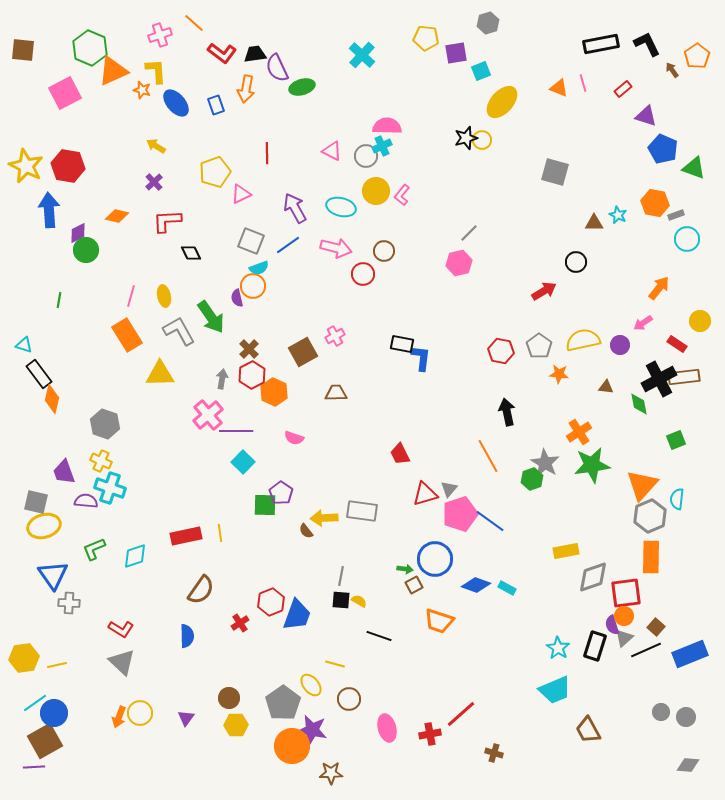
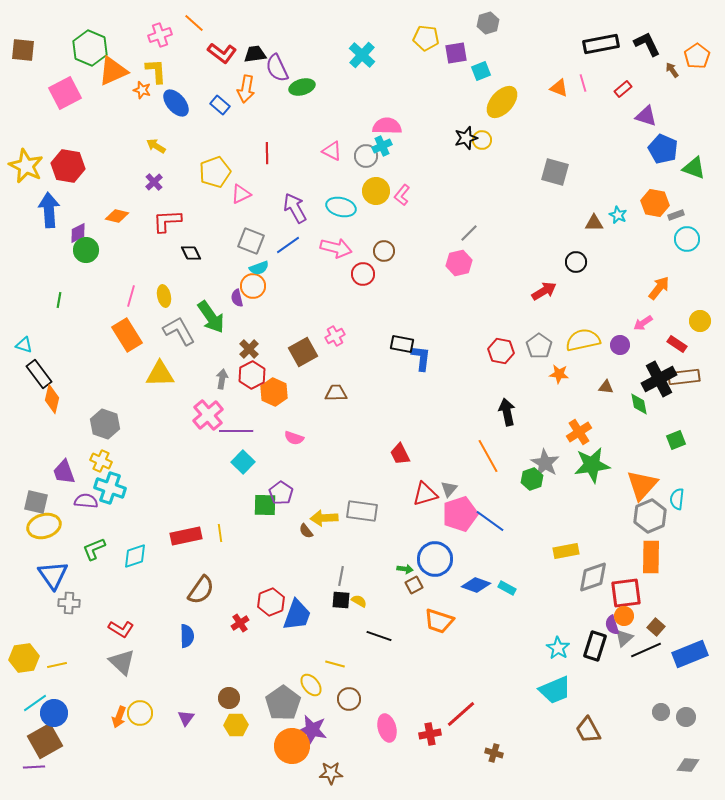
blue rectangle at (216, 105): moved 4 px right; rotated 30 degrees counterclockwise
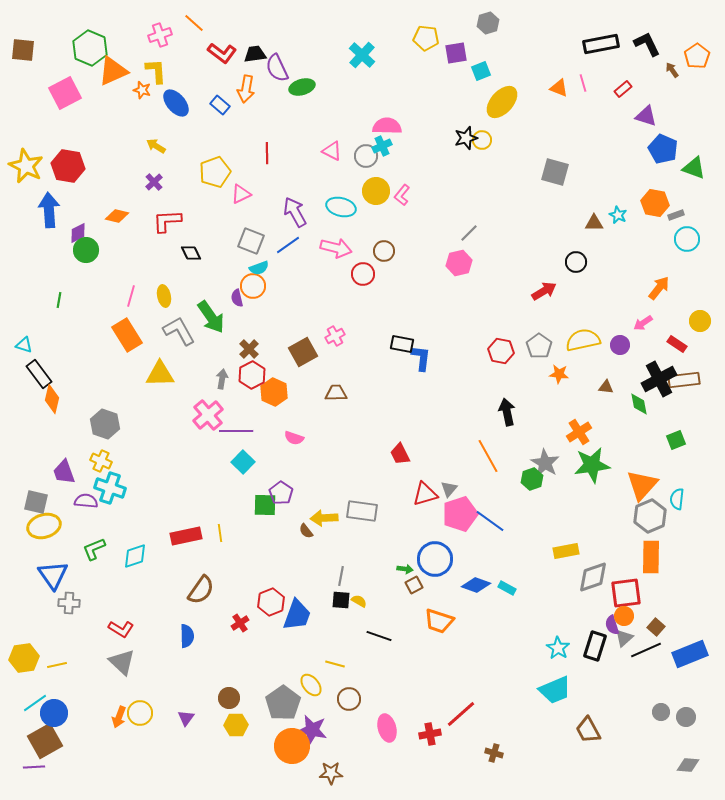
purple arrow at (295, 208): moved 4 px down
brown rectangle at (684, 377): moved 3 px down
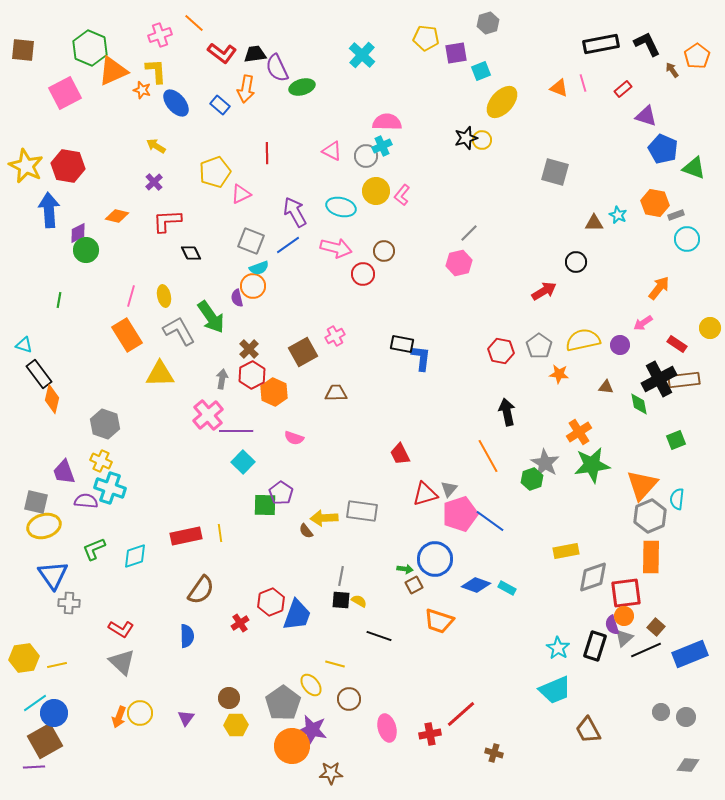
pink semicircle at (387, 126): moved 4 px up
yellow circle at (700, 321): moved 10 px right, 7 px down
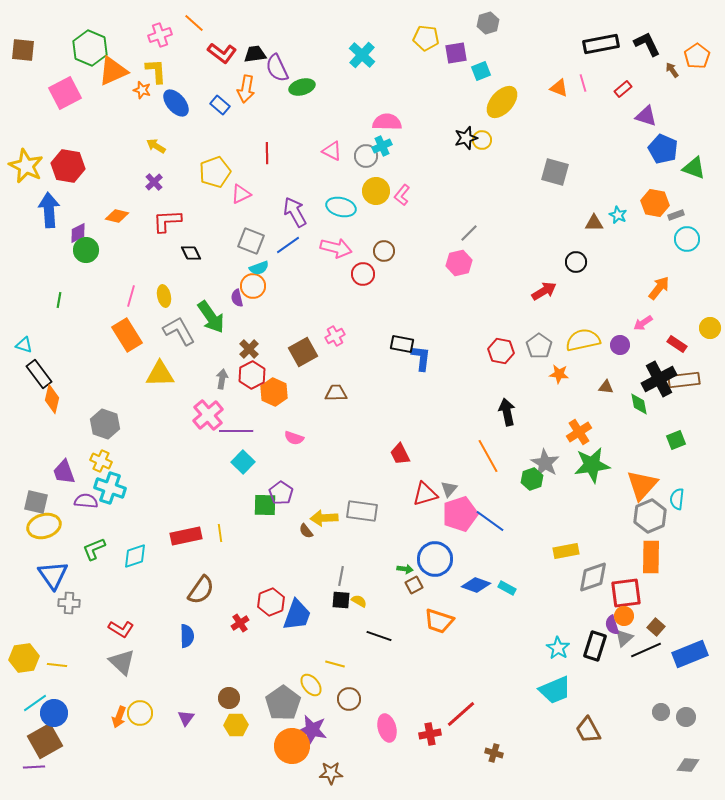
yellow line at (57, 665): rotated 18 degrees clockwise
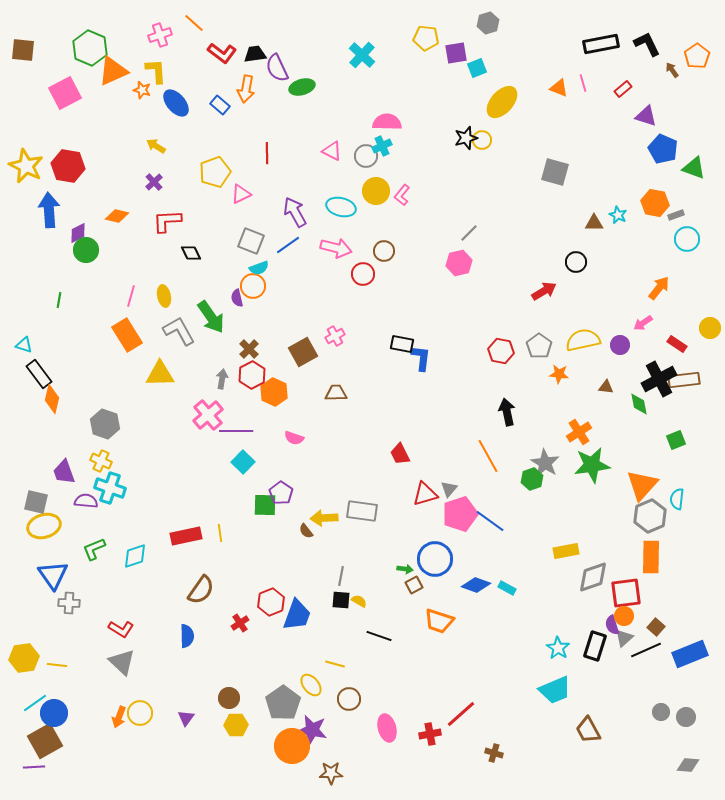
cyan square at (481, 71): moved 4 px left, 3 px up
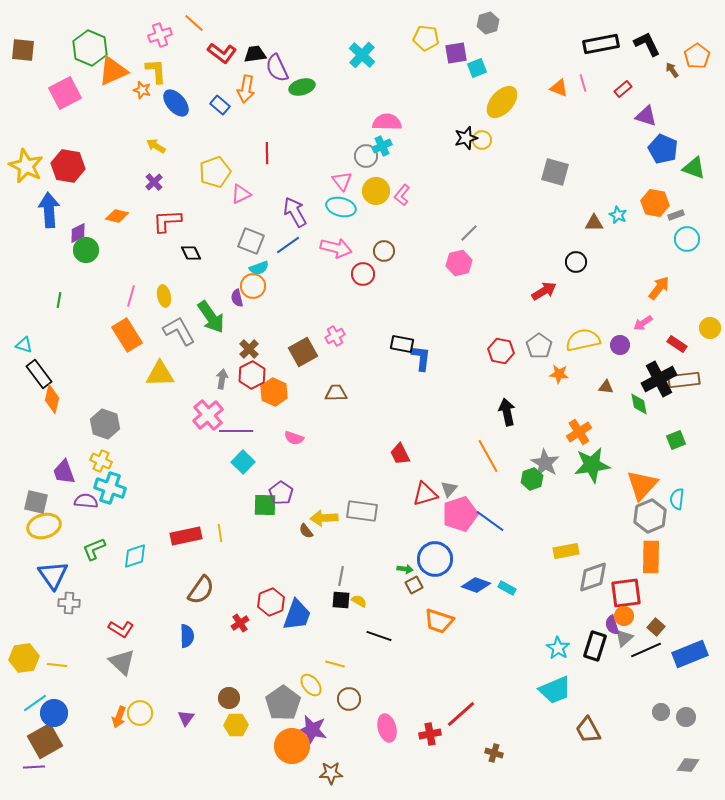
pink triangle at (332, 151): moved 10 px right, 30 px down; rotated 25 degrees clockwise
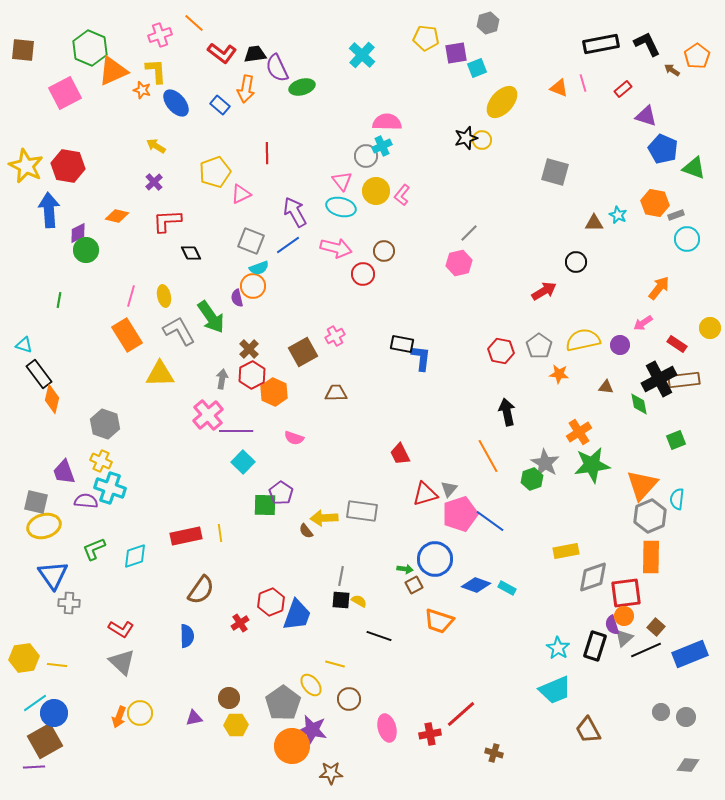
brown arrow at (672, 70): rotated 21 degrees counterclockwise
purple triangle at (186, 718): moved 8 px right; rotated 42 degrees clockwise
